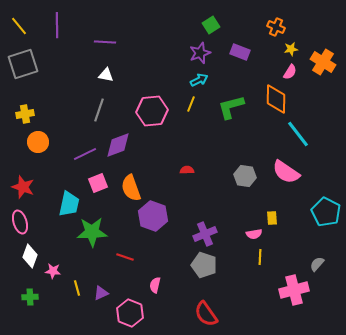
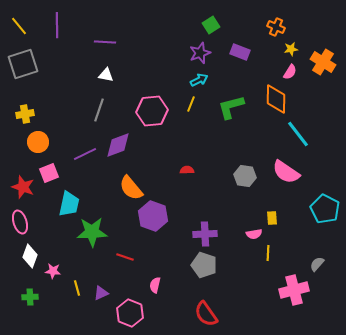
pink square at (98, 183): moved 49 px left, 10 px up
orange semicircle at (131, 188): rotated 20 degrees counterclockwise
cyan pentagon at (326, 212): moved 1 px left, 3 px up
purple cross at (205, 234): rotated 20 degrees clockwise
yellow line at (260, 257): moved 8 px right, 4 px up
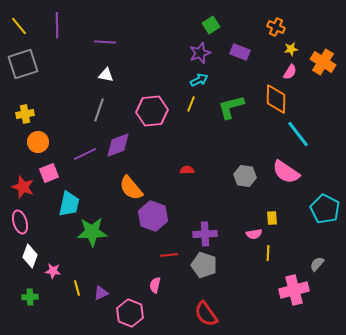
red line at (125, 257): moved 44 px right, 2 px up; rotated 24 degrees counterclockwise
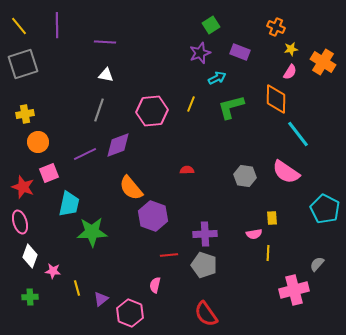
cyan arrow at (199, 80): moved 18 px right, 2 px up
purple triangle at (101, 293): moved 6 px down; rotated 14 degrees counterclockwise
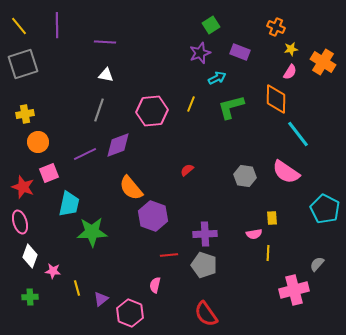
red semicircle at (187, 170): rotated 40 degrees counterclockwise
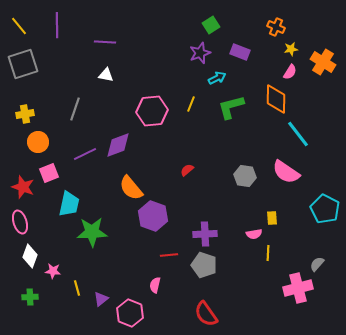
gray line at (99, 110): moved 24 px left, 1 px up
pink cross at (294, 290): moved 4 px right, 2 px up
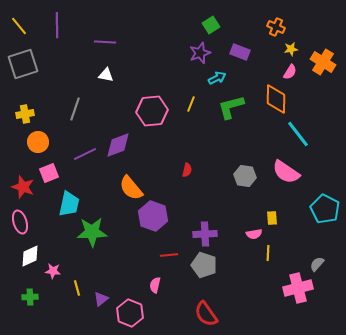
red semicircle at (187, 170): rotated 144 degrees clockwise
white diamond at (30, 256): rotated 45 degrees clockwise
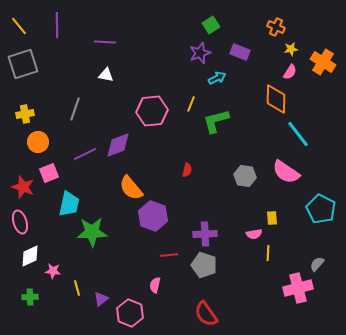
green L-shape at (231, 107): moved 15 px left, 14 px down
cyan pentagon at (325, 209): moved 4 px left
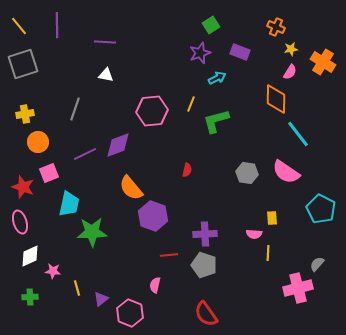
gray hexagon at (245, 176): moved 2 px right, 3 px up
pink semicircle at (254, 234): rotated 14 degrees clockwise
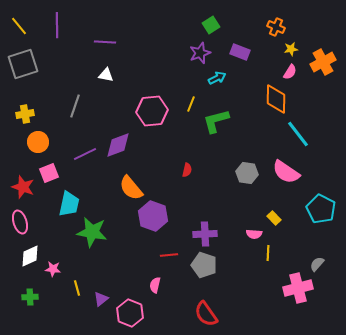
orange cross at (323, 62): rotated 30 degrees clockwise
gray line at (75, 109): moved 3 px up
yellow rectangle at (272, 218): moved 2 px right; rotated 40 degrees counterclockwise
green star at (92, 232): rotated 12 degrees clockwise
pink star at (53, 271): moved 2 px up
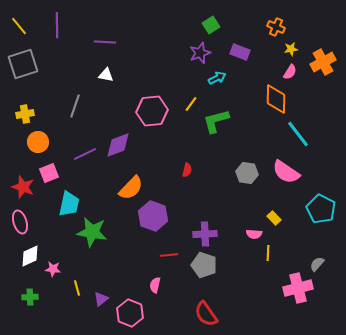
yellow line at (191, 104): rotated 14 degrees clockwise
orange semicircle at (131, 188): rotated 96 degrees counterclockwise
